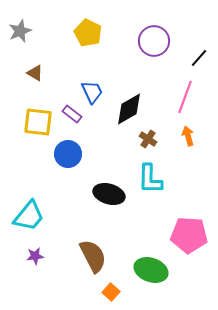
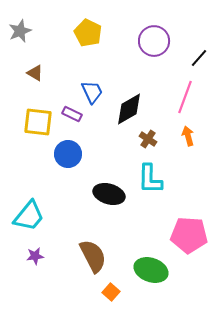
purple rectangle: rotated 12 degrees counterclockwise
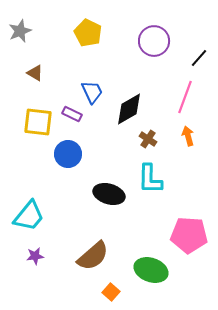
brown semicircle: rotated 76 degrees clockwise
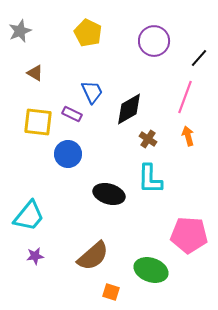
orange square: rotated 24 degrees counterclockwise
